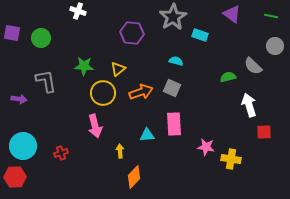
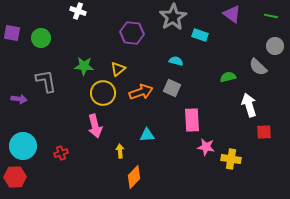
gray semicircle: moved 5 px right, 1 px down
pink rectangle: moved 18 px right, 4 px up
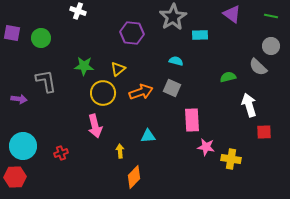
cyan rectangle: rotated 21 degrees counterclockwise
gray circle: moved 4 px left
cyan triangle: moved 1 px right, 1 px down
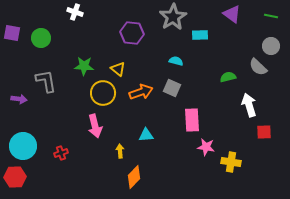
white cross: moved 3 px left, 1 px down
yellow triangle: rotated 42 degrees counterclockwise
cyan triangle: moved 2 px left, 1 px up
yellow cross: moved 3 px down
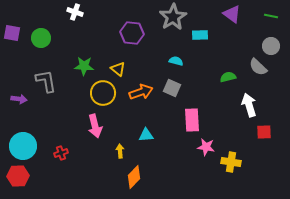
red hexagon: moved 3 px right, 1 px up
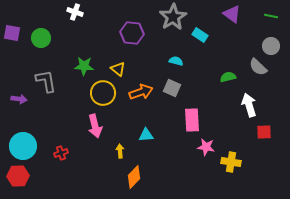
cyan rectangle: rotated 35 degrees clockwise
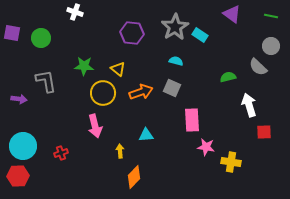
gray star: moved 2 px right, 10 px down
